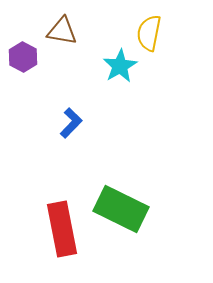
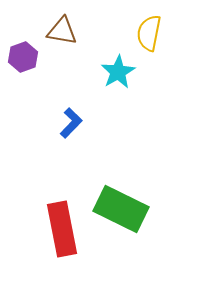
purple hexagon: rotated 12 degrees clockwise
cyan star: moved 2 px left, 6 px down
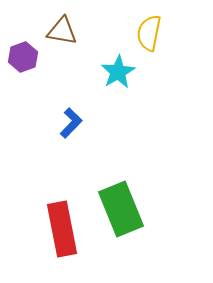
green rectangle: rotated 42 degrees clockwise
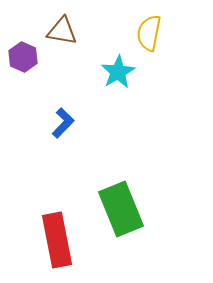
purple hexagon: rotated 16 degrees counterclockwise
blue L-shape: moved 8 px left
red rectangle: moved 5 px left, 11 px down
